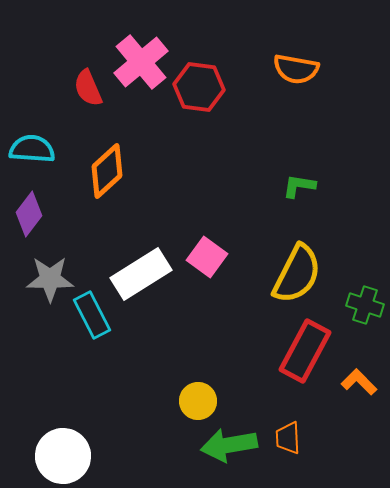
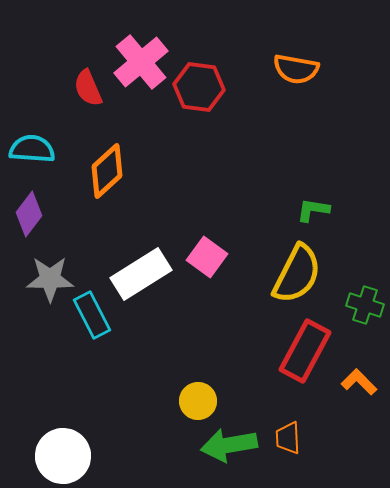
green L-shape: moved 14 px right, 24 px down
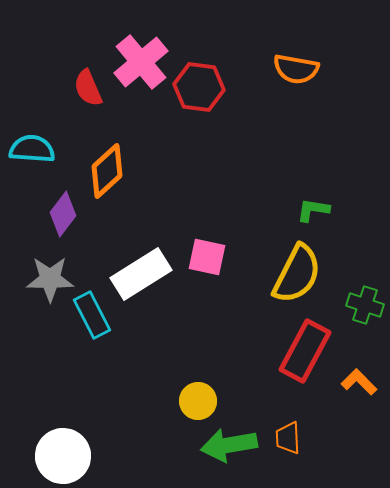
purple diamond: moved 34 px right
pink square: rotated 24 degrees counterclockwise
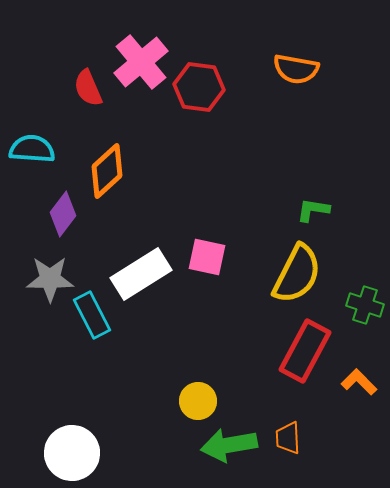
white circle: moved 9 px right, 3 px up
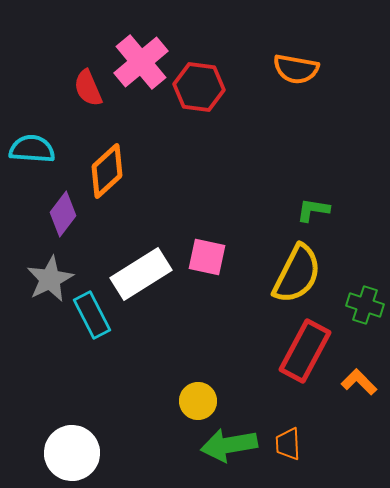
gray star: rotated 27 degrees counterclockwise
orange trapezoid: moved 6 px down
